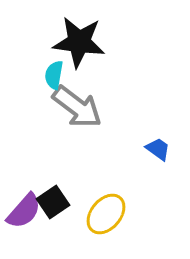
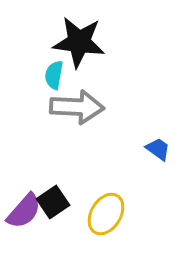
gray arrow: rotated 34 degrees counterclockwise
yellow ellipse: rotated 9 degrees counterclockwise
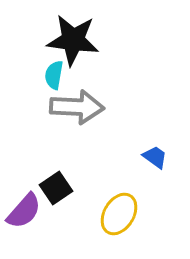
black star: moved 6 px left, 2 px up
blue trapezoid: moved 3 px left, 8 px down
black square: moved 3 px right, 14 px up
yellow ellipse: moved 13 px right
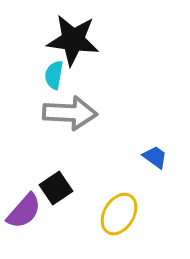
gray arrow: moved 7 px left, 6 px down
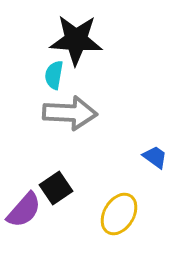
black star: moved 3 px right; rotated 4 degrees counterclockwise
purple semicircle: moved 1 px up
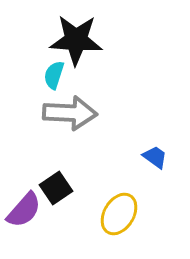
cyan semicircle: rotated 8 degrees clockwise
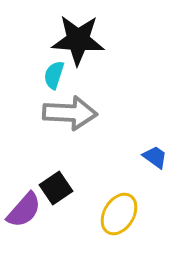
black star: moved 2 px right
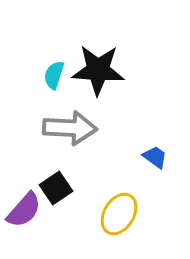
black star: moved 20 px right, 30 px down
gray arrow: moved 15 px down
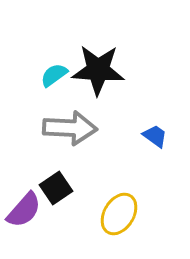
cyan semicircle: rotated 36 degrees clockwise
blue trapezoid: moved 21 px up
